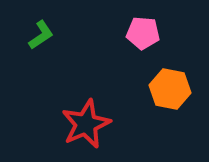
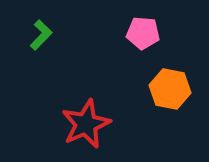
green L-shape: rotated 12 degrees counterclockwise
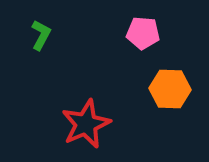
green L-shape: rotated 16 degrees counterclockwise
orange hexagon: rotated 9 degrees counterclockwise
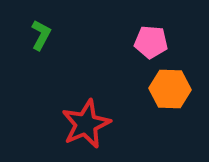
pink pentagon: moved 8 px right, 9 px down
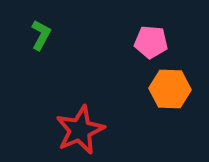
red star: moved 6 px left, 6 px down
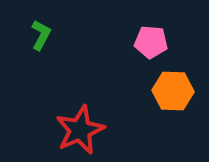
orange hexagon: moved 3 px right, 2 px down
